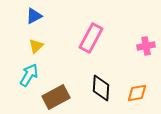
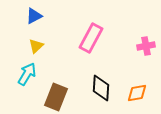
cyan arrow: moved 2 px left, 1 px up
brown rectangle: rotated 40 degrees counterclockwise
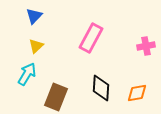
blue triangle: rotated 18 degrees counterclockwise
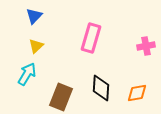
pink rectangle: rotated 12 degrees counterclockwise
brown rectangle: moved 5 px right
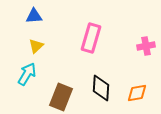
blue triangle: rotated 42 degrees clockwise
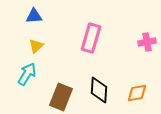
pink cross: moved 1 px right, 4 px up
black diamond: moved 2 px left, 2 px down
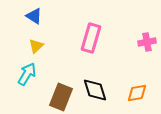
blue triangle: rotated 36 degrees clockwise
black diamond: moved 4 px left; rotated 20 degrees counterclockwise
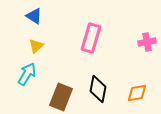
black diamond: moved 3 px right, 1 px up; rotated 28 degrees clockwise
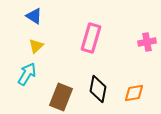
orange diamond: moved 3 px left
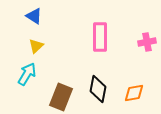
pink rectangle: moved 9 px right, 1 px up; rotated 16 degrees counterclockwise
